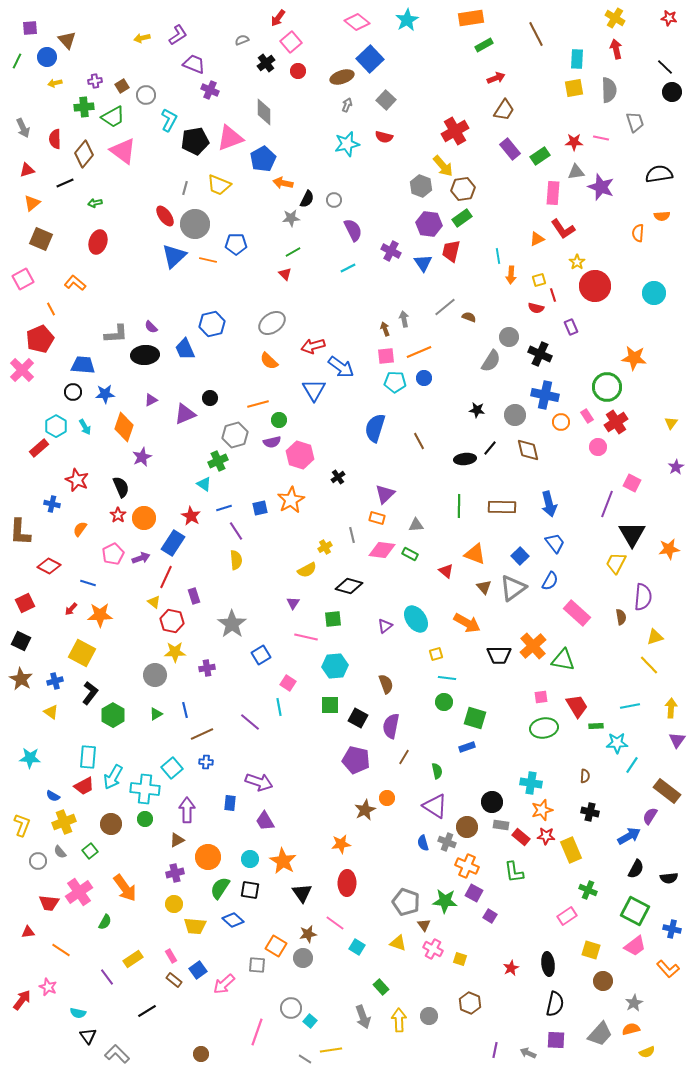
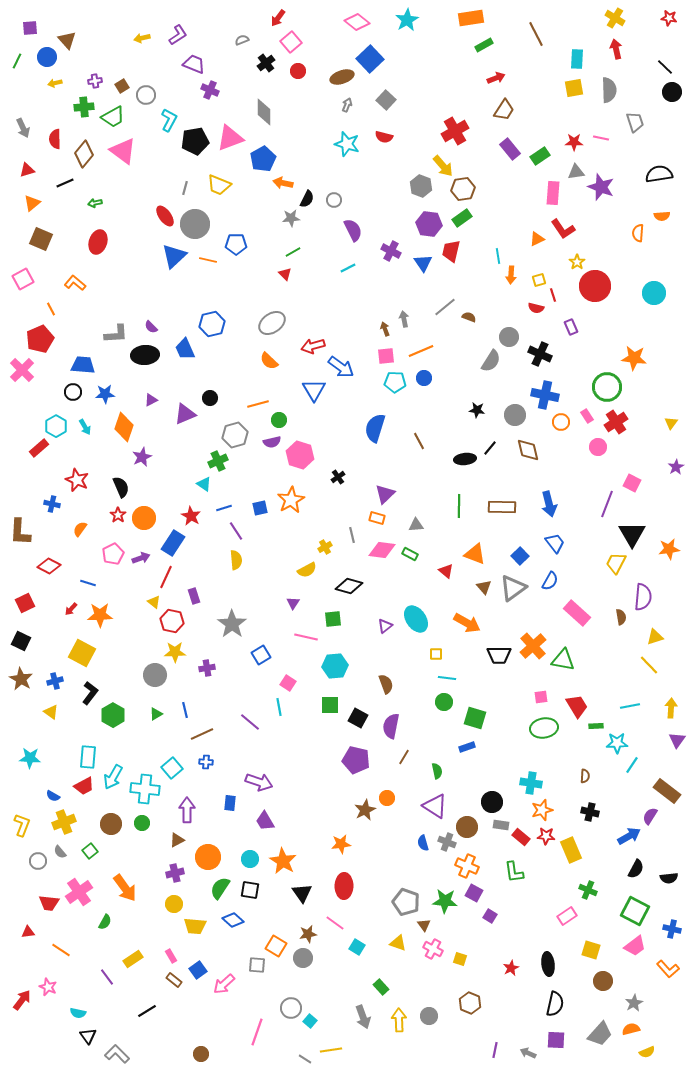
cyan star at (347, 144): rotated 30 degrees clockwise
orange line at (419, 352): moved 2 px right, 1 px up
yellow square at (436, 654): rotated 16 degrees clockwise
green circle at (145, 819): moved 3 px left, 4 px down
red ellipse at (347, 883): moved 3 px left, 3 px down
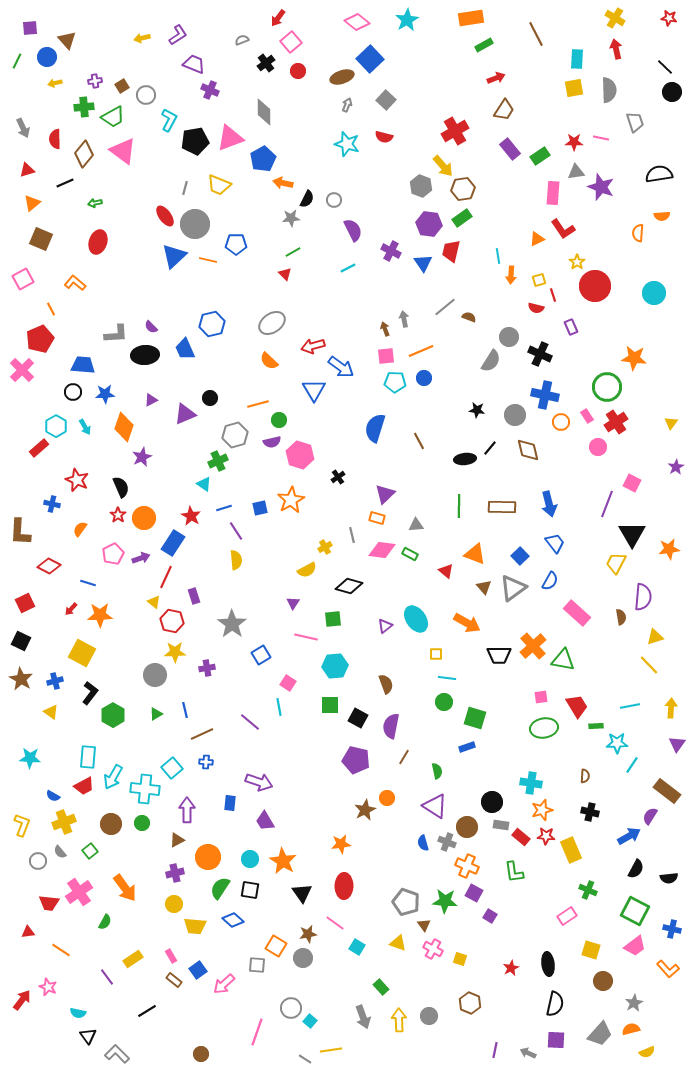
purple triangle at (677, 740): moved 4 px down
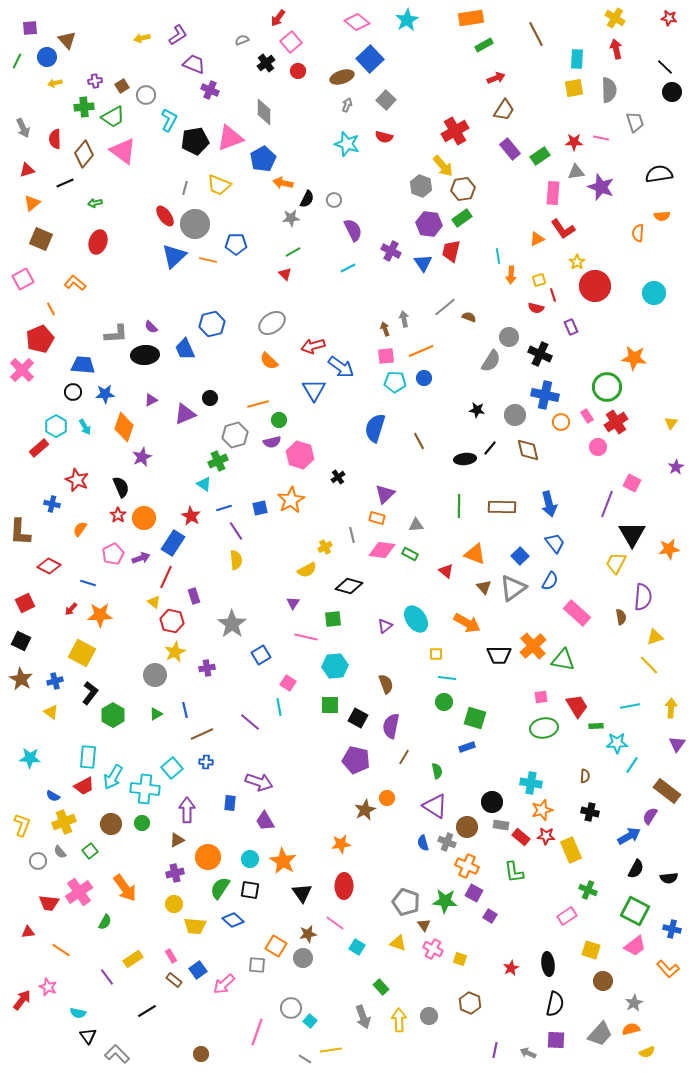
yellow star at (175, 652): rotated 25 degrees counterclockwise
